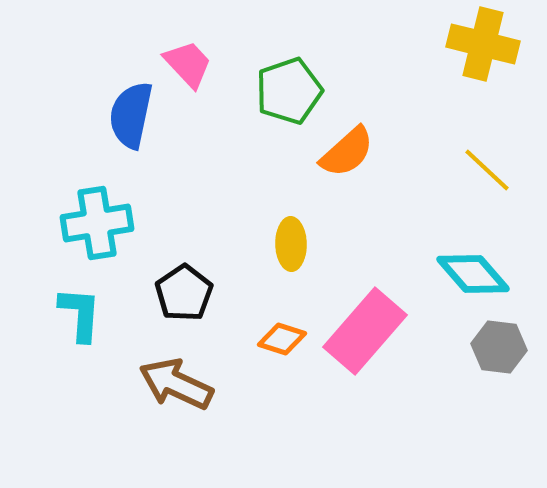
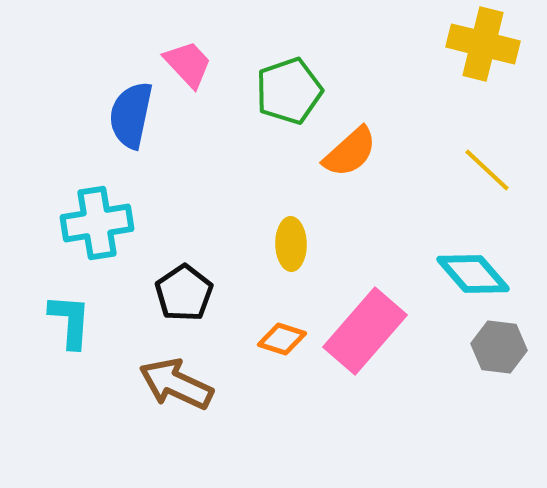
orange semicircle: moved 3 px right
cyan L-shape: moved 10 px left, 7 px down
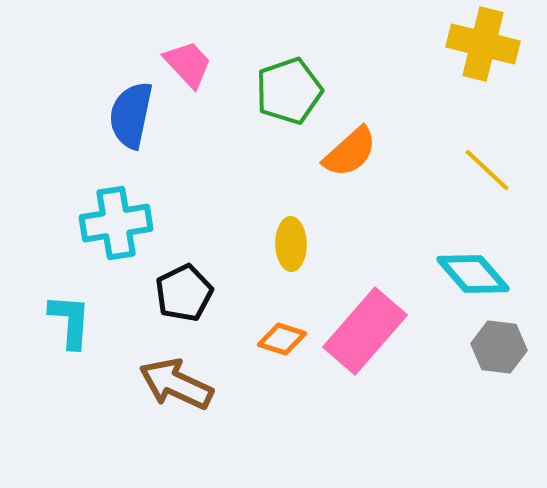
cyan cross: moved 19 px right
black pentagon: rotated 8 degrees clockwise
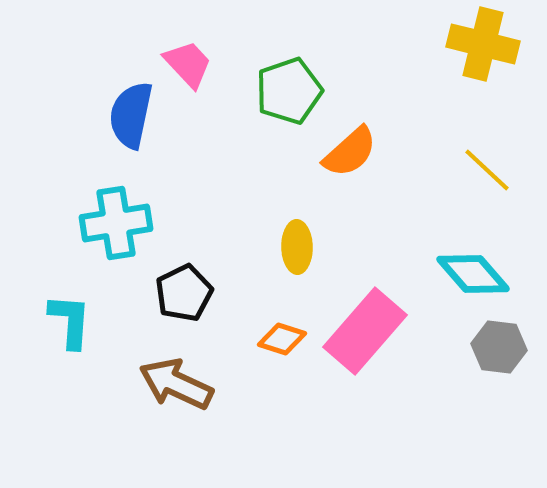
yellow ellipse: moved 6 px right, 3 px down
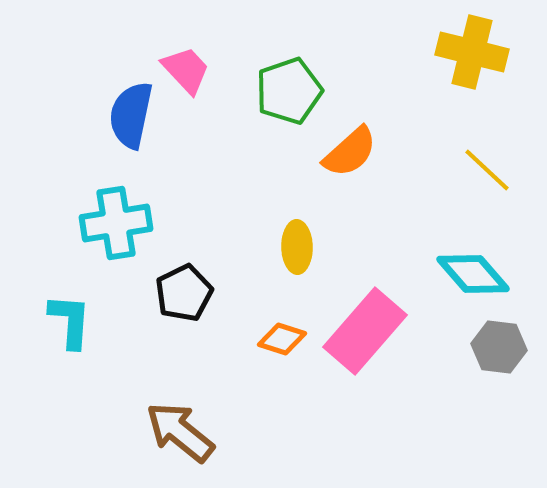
yellow cross: moved 11 px left, 8 px down
pink trapezoid: moved 2 px left, 6 px down
brown arrow: moved 4 px right, 48 px down; rotated 14 degrees clockwise
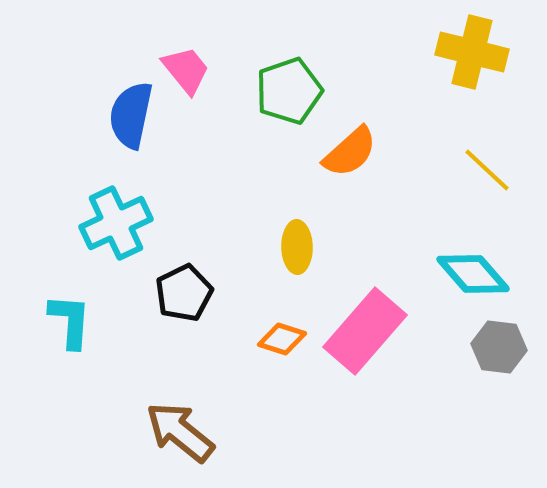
pink trapezoid: rotated 4 degrees clockwise
cyan cross: rotated 16 degrees counterclockwise
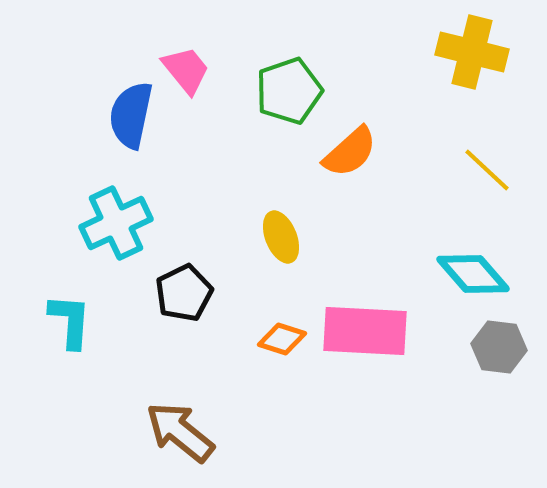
yellow ellipse: moved 16 px left, 10 px up; rotated 21 degrees counterclockwise
pink rectangle: rotated 52 degrees clockwise
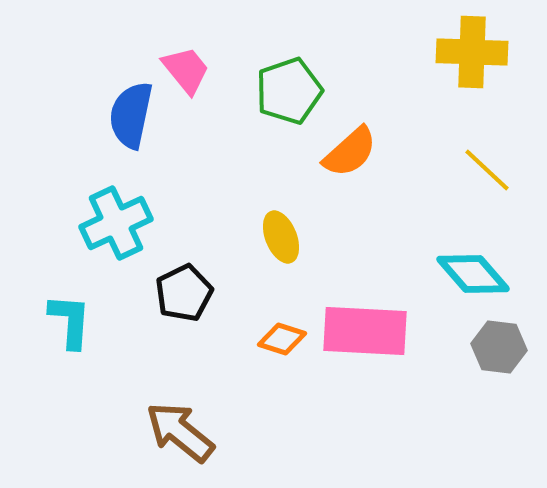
yellow cross: rotated 12 degrees counterclockwise
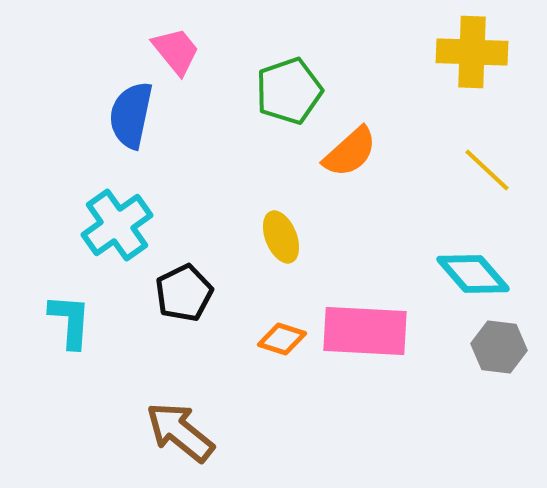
pink trapezoid: moved 10 px left, 19 px up
cyan cross: moved 1 px right, 2 px down; rotated 10 degrees counterclockwise
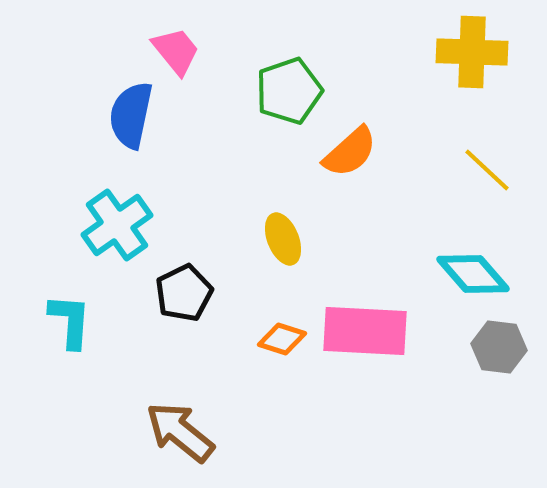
yellow ellipse: moved 2 px right, 2 px down
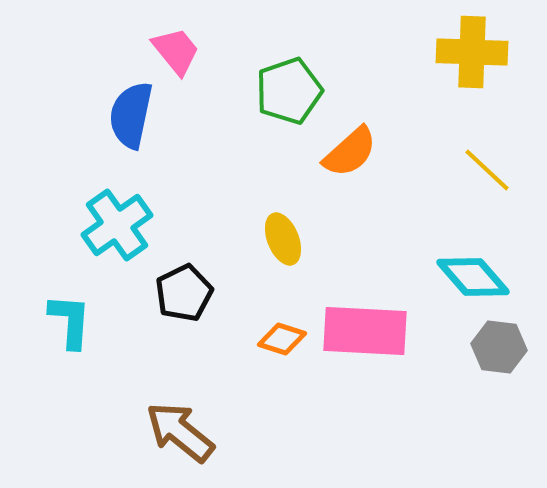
cyan diamond: moved 3 px down
